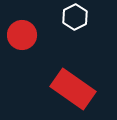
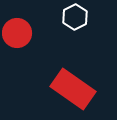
red circle: moved 5 px left, 2 px up
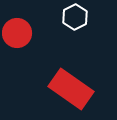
red rectangle: moved 2 px left
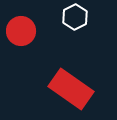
red circle: moved 4 px right, 2 px up
